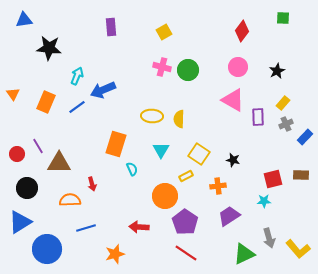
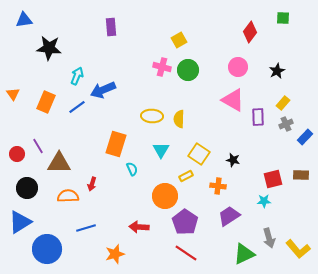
red diamond at (242, 31): moved 8 px right, 1 px down
yellow square at (164, 32): moved 15 px right, 8 px down
red arrow at (92, 184): rotated 32 degrees clockwise
orange cross at (218, 186): rotated 14 degrees clockwise
orange semicircle at (70, 200): moved 2 px left, 4 px up
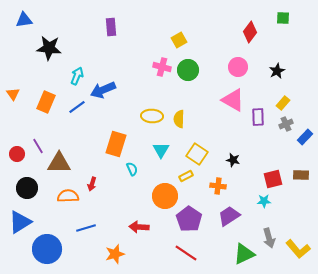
yellow square at (199, 154): moved 2 px left
purple pentagon at (185, 222): moved 4 px right, 3 px up
